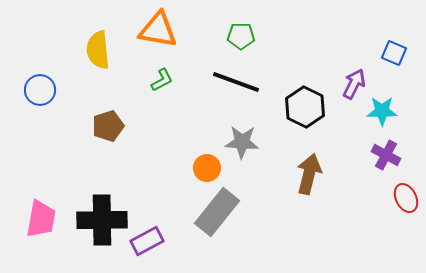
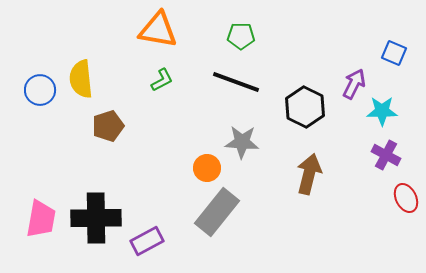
yellow semicircle: moved 17 px left, 29 px down
black cross: moved 6 px left, 2 px up
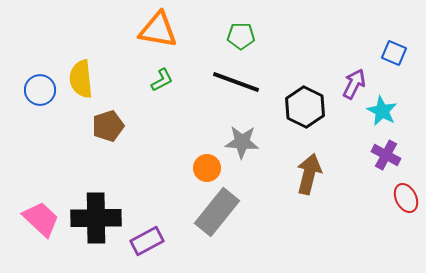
cyan star: rotated 28 degrees clockwise
pink trapezoid: rotated 57 degrees counterclockwise
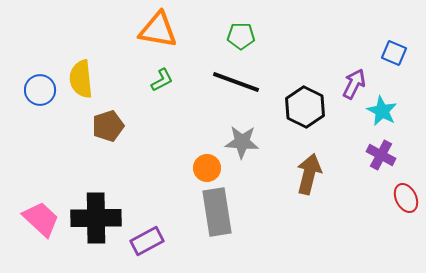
purple cross: moved 5 px left
gray rectangle: rotated 48 degrees counterclockwise
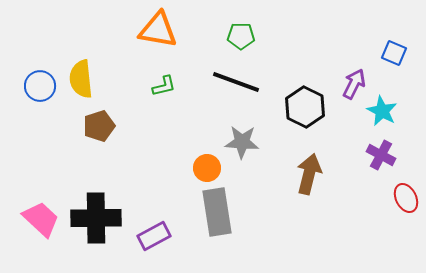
green L-shape: moved 2 px right, 6 px down; rotated 15 degrees clockwise
blue circle: moved 4 px up
brown pentagon: moved 9 px left
purple rectangle: moved 7 px right, 5 px up
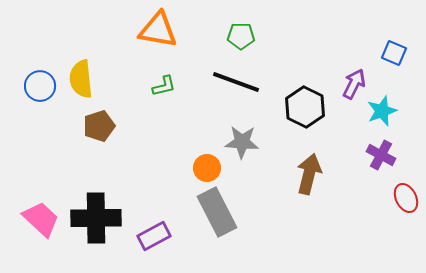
cyan star: rotated 24 degrees clockwise
gray rectangle: rotated 18 degrees counterclockwise
